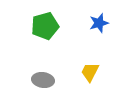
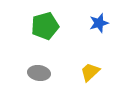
yellow trapezoid: rotated 20 degrees clockwise
gray ellipse: moved 4 px left, 7 px up
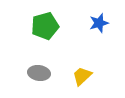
yellow trapezoid: moved 8 px left, 4 px down
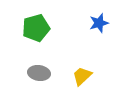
green pentagon: moved 9 px left, 2 px down
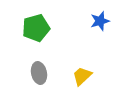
blue star: moved 1 px right, 2 px up
gray ellipse: rotated 70 degrees clockwise
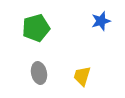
blue star: moved 1 px right
yellow trapezoid: rotated 30 degrees counterclockwise
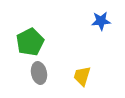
blue star: rotated 12 degrees clockwise
green pentagon: moved 6 px left, 14 px down; rotated 12 degrees counterclockwise
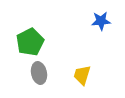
yellow trapezoid: moved 1 px up
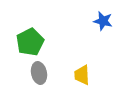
blue star: moved 2 px right; rotated 18 degrees clockwise
yellow trapezoid: rotated 20 degrees counterclockwise
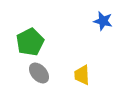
gray ellipse: rotated 30 degrees counterclockwise
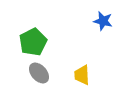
green pentagon: moved 3 px right
